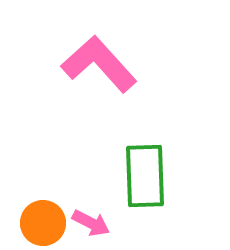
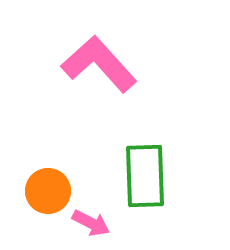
orange circle: moved 5 px right, 32 px up
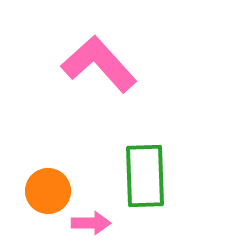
pink arrow: rotated 27 degrees counterclockwise
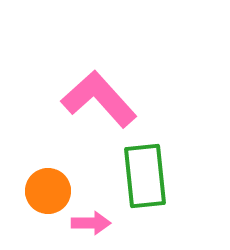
pink L-shape: moved 35 px down
green rectangle: rotated 4 degrees counterclockwise
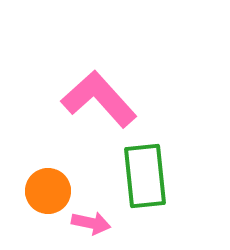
pink arrow: rotated 12 degrees clockwise
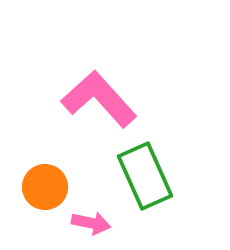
green rectangle: rotated 18 degrees counterclockwise
orange circle: moved 3 px left, 4 px up
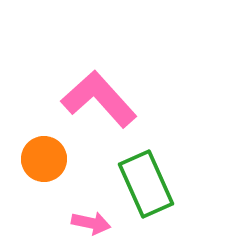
green rectangle: moved 1 px right, 8 px down
orange circle: moved 1 px left, 28 px up
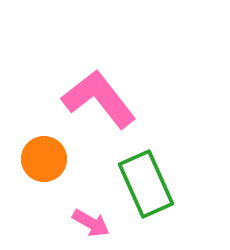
pink L-shape: rotated 4 degrees clockwise
pink arrow: rotated 18 degrees clockwise
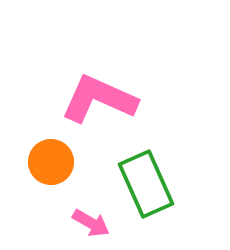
pink L-shape: rotated 28 degrees counterclockwise
orange circle: moved 7 px right, 3 px down
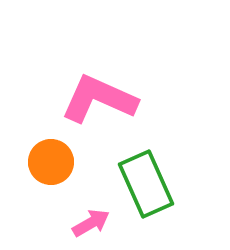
pink arrow: rotated 60 degrees counterclockwise
